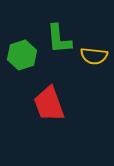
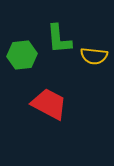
green hexagon: rotated 12 degrees clockwise
red trapezoid: rotated 138 degrees clockwise
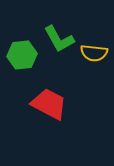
green L-shape: rotated 24 degrees counterclockwise
yellow semicircle: moved 3 px up
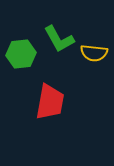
green hexagon: moved 1 px left, 1 px up
red trapezoid: moved 1 px right, 2 px up; rotated 72 degrees clockwise
